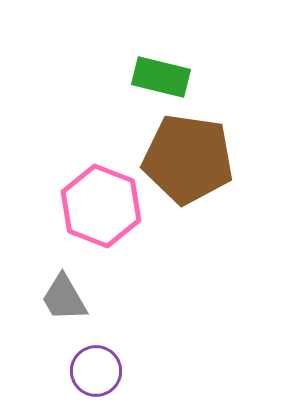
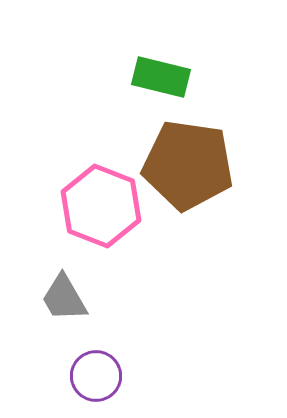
brown pentagon: moved 6 px down
purple circle: moved 5 px down
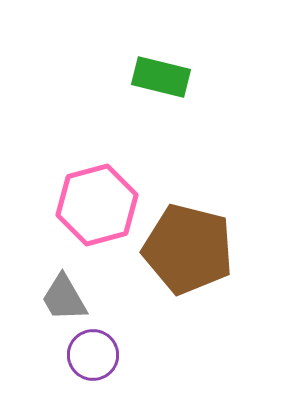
brown pentagon: moved 84 px down; rotated 6 degrees clockwise
pink hexagon: moved 4 px left, 1 px up; rotated 24 degrees clockwise
purple circle: moved 3 px left, 21 px up
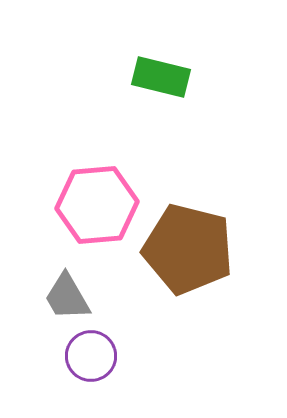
pink hexagon: rotated 10 degrees clockwise
gray trapezoid: moved 3 px right, 1 px up
purple circle: moved 2 px left, 1 px down
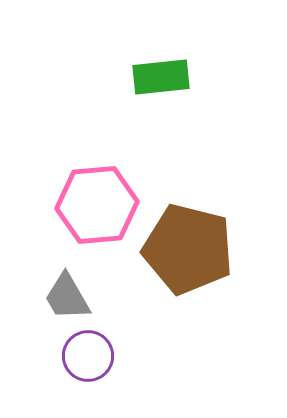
green rectangle: rotated 20 degrees counterclockwise
purple circle: moved 3 px left
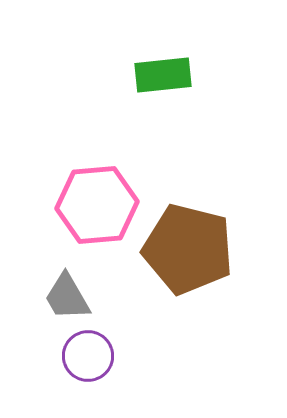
green rectangle: moved 2 px right, 2 px up
